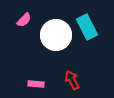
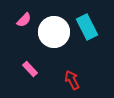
white circle: moved 2 px left, 3 px up
pink rectangle: moved 6 px left, 15 px up; rotated 42 degrees clockwise
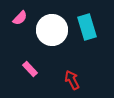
pink semicircle: moved 4 px left, 2 px up
cyan rectangle: rotated 10 degrees clockwise
white circle: moved 2 px left, 2 px up
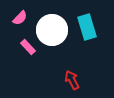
pink rectangle: moved 2 px left, 22 px up
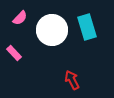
pink rectangle: moved 14 px left, 6 px down
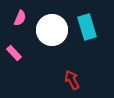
pink semicircle: rotated 21 degrees counterclockwise
